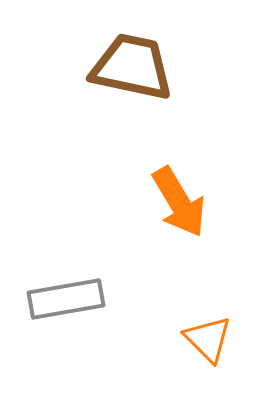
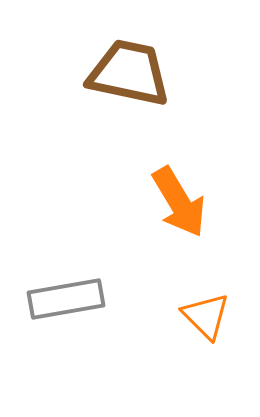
brown trapezoid: moved 3 px left, 6 px down
orange triangle: moved 2 px left, 23 px up
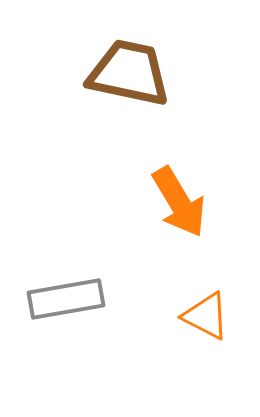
orange triangle: rotated 18 degrees counterclockwise
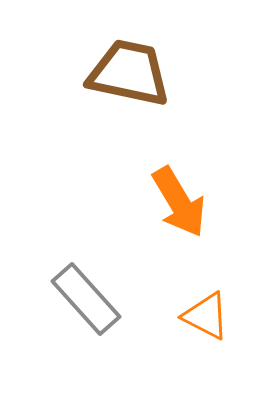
gray rectangle: moved 20 px right; rotated 58 degrees clockwise
